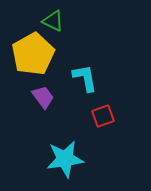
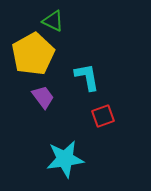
cyan L-shape: moved 2 px right, 1 px up
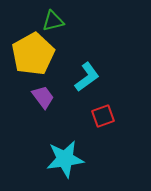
green triangle: rotated 40 degrees counterclockwise
cyan L-shape: rotated 64 degrees clockwise
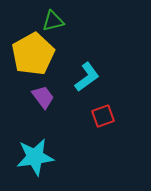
cyan star: moved 30 px left, 2 px up
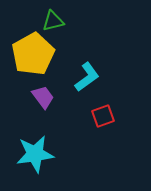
cyan star: moved 3 px up
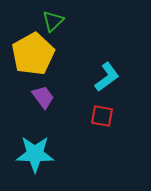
green triangle: rotated 30 degrees counterclockwise
cyan L-shape: moved 20 px right
red square: moved 1 px left; rotated 30 degrees clockwise
cyan star: rotated 9 degrees clockwise
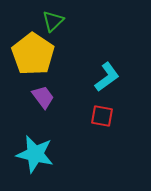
yellow pentagon: rotated 9 degrees counterclockwise
cyan star: rotated 12 degrees clockwise
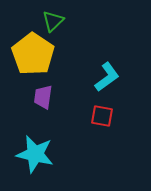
purple trapezoid: rotated 135 degrees counterclockwise
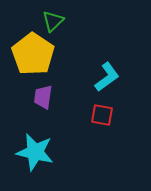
red square: moved 1 px up
cyan star: moved 2 px up
